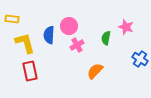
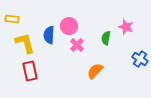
pink cross: rotated 16 degrees counterclockwise
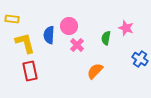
pink star: moved 1 px down
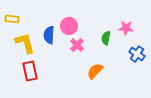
pink star: rotated 14 degrees counterclockwise
blue cross: moved 3 px left, 5 px up
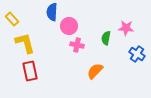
yellow rectangle: rotated 40 degrees clockwise
blue semicircle: moved 3 px right, 23 px up
pink cross: rotated 32 degrees counterclockwise
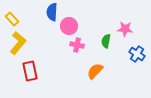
pink star: moved 1 px left, 1 px down
green semicircle: moved 3 px down
yellow L-shape: moved 7 px left; rotated 55 degrees clockwise
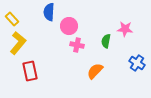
blue semicircle: moved 3 px left
blue cross: moved 9 px down
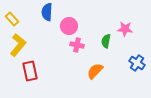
blue semicircle: moved 2 px left
yellow L-shape: moved 2 px down
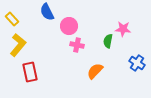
blue semicircle: rotated 30 degrees counterclockwise
pink star: moved 2 px left
green semicircle: moved 2 px right
red rectangle: moved 1 px down
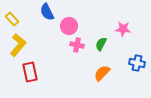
green semicircle: moved 7 px left, 3 px down; rotated 16 degrees clockwise
blue cross: rotated 21 degrees counterclockwise
orange semicircle: moved 7 px right, 2 px down
